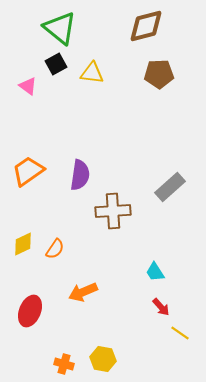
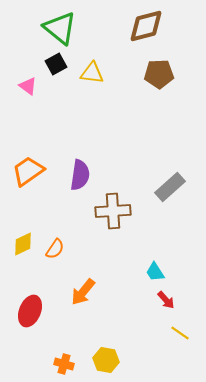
orange arrow: rotated 28 degrees counterclockwise
red arrow: moved 5 px right, 7 px up
yellow hexagon: moved 3 px right, 1 px down
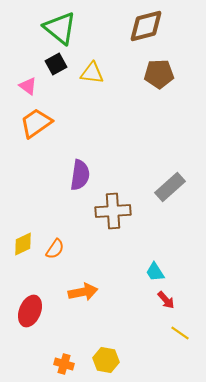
orange trapezoid: moved 8 px right, 48 px up
orange arrow: rotated 140 degrees counterclockwise
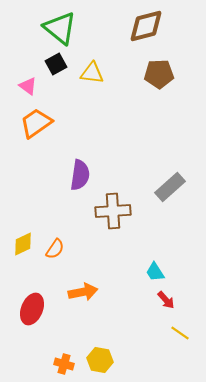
red ellipse: moved 2 px right, 2 px up
yellow hexagon: moved 6 px left
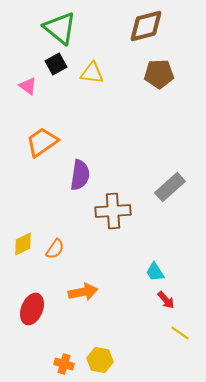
orange trapezoid: moved 6 px right, 19 px down
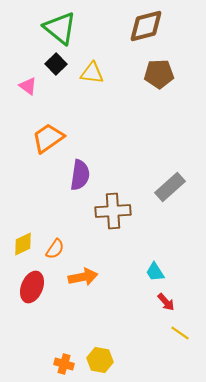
black square: rotated 15 degrees counterclockwise
orange trapezoid: moved 6 px right, 4 px up
orange arrow: moved 15 px up
red arrow: moved 2 px down
red ellipse: moved 22 px up
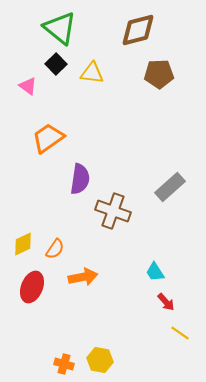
brown diamond: moved 8 px left, 4 px down
purple semicircle: moved 4 px down
brown cross: rotated 24 degrees clockwise
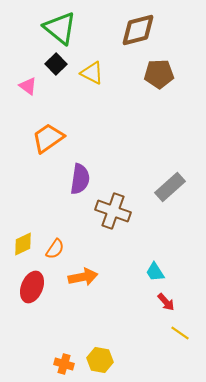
yellow triangle: rotated 20 degrees clockwise
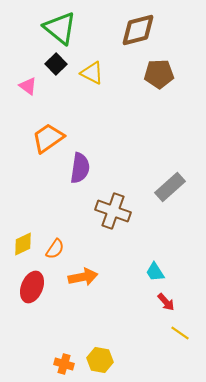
purple semicircle: moved 11 px up
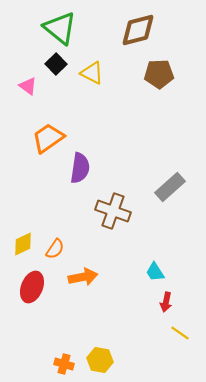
red arrow: rotated 54 degrees clockwise
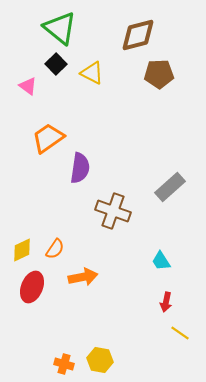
brown diamond: moved 5 px down
yellow diamond: moved 1 px left, 6 px down
cyan trapezoid: moved 6 px right, 11 px up
